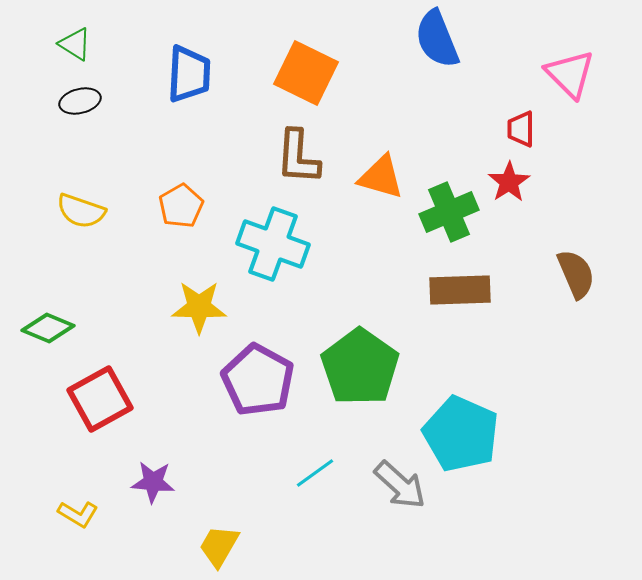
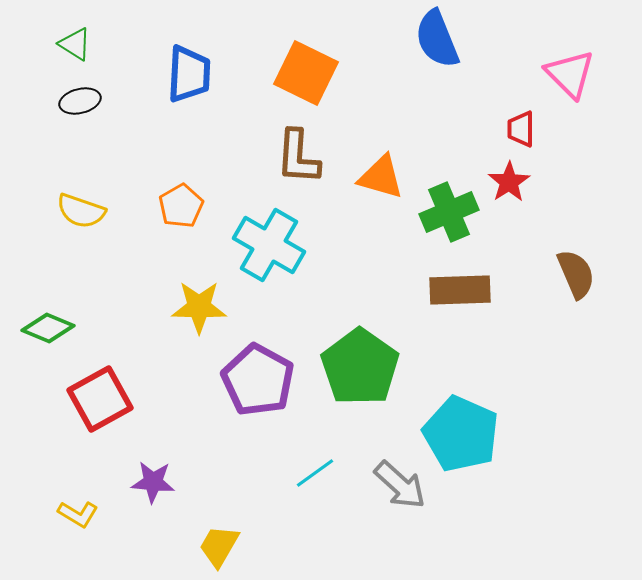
cyan cross: moved 4 px left, 1 px down; rotated 10 degrees clockwise
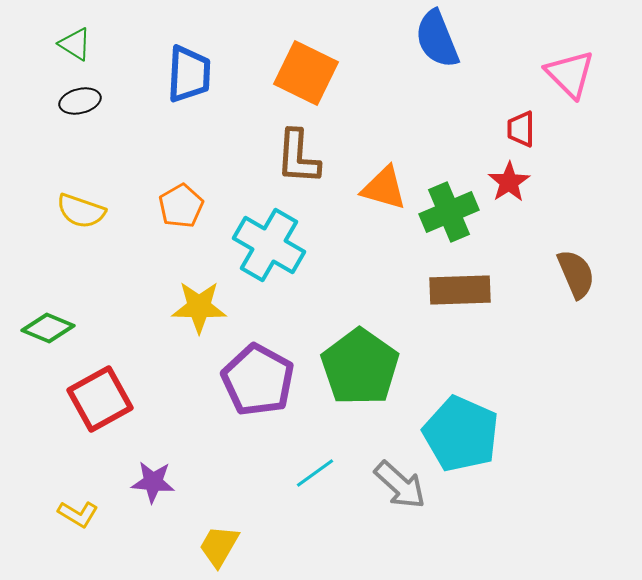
orange triangle: moved 3 px right, 11 px down
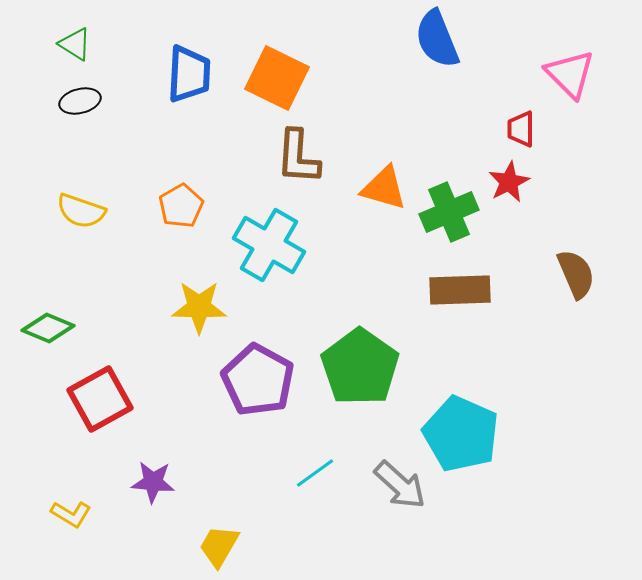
orange square: moved 29 px left, 5 px down
red star: rotated 6 degrees clockwise
yellow L-shape: moved 7 px left
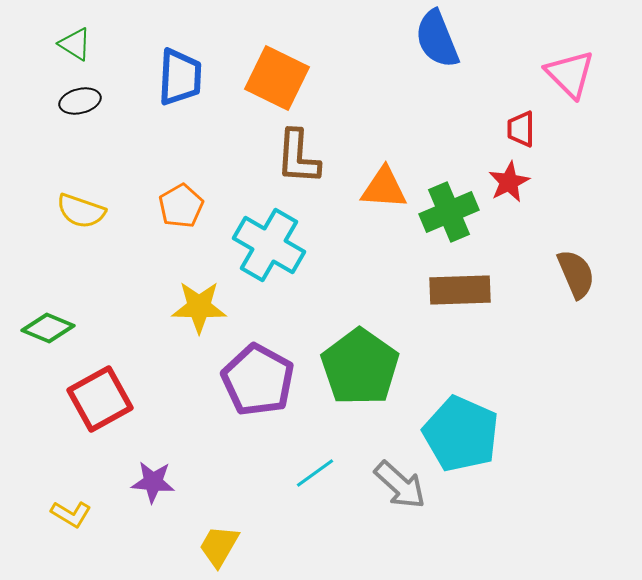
blue trapezoid: moved 9 px left, 3 px down
orange triangle: rotated 12 degrees counterclockwise
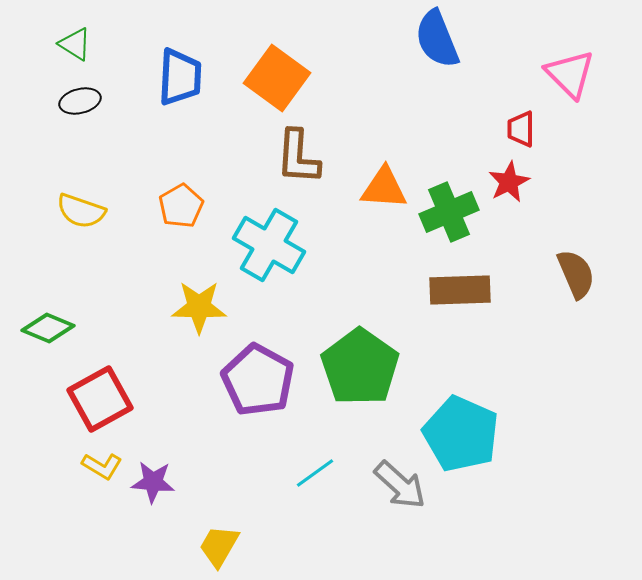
orange square: rotated 10 degrees clockwise
yellow L-shape: moved 31 px right, 48 px up
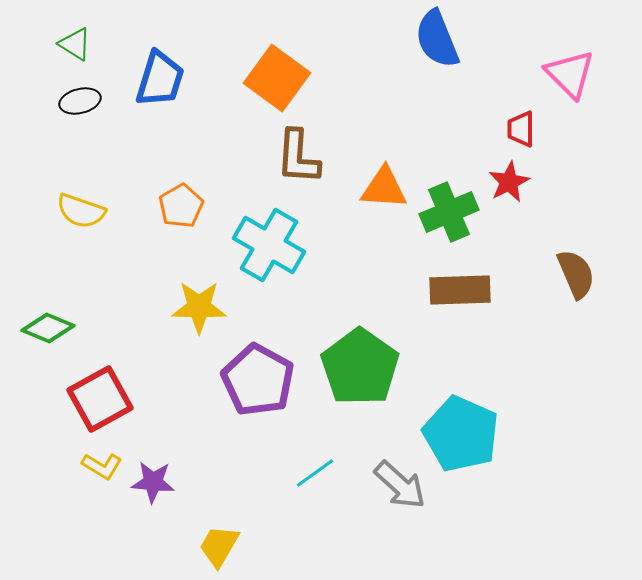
blue trapezoid: moved 20 px left, 2 px down; rotated 14 degrees clockwise
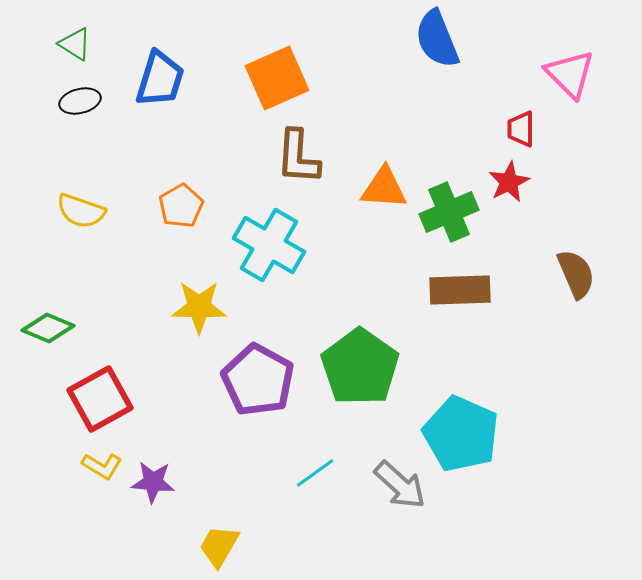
orange square: rotated 30 degrees clockwise
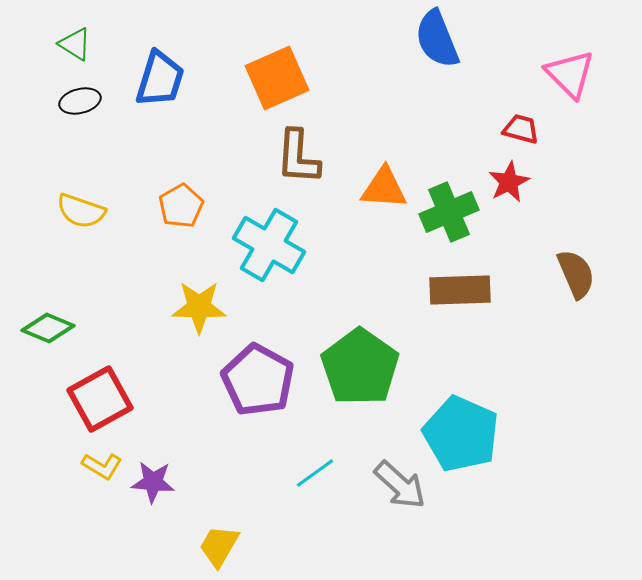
red trapezoid: rotated 105 degrees clockwise
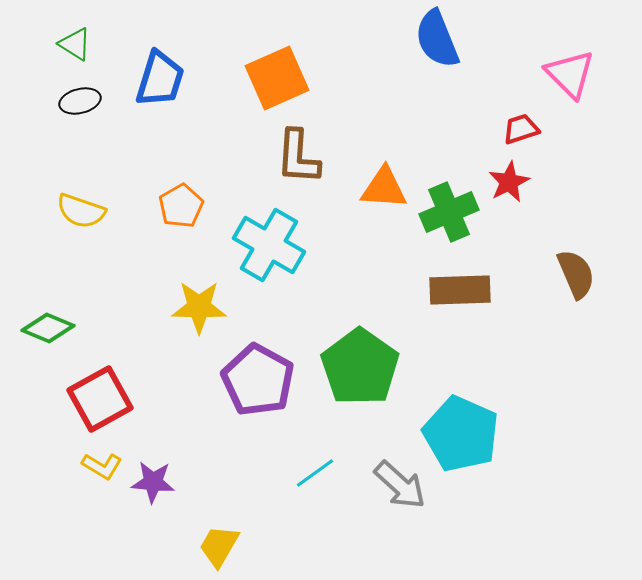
red trapezoid: rotated 33 degrees counterclockwise
